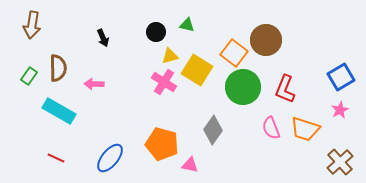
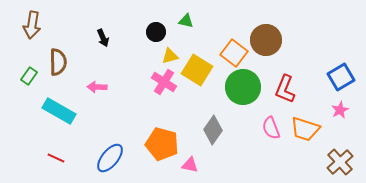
green triangle: moved 1 px left, 4 px up
brown semicircle: moved 6 px up
pink arrow: moved 3 px right, 3 px down
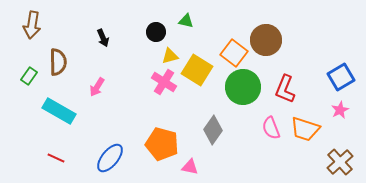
pink arrow: rotated 60 degrees counterclockwise
pink triangle: moved 2 px down
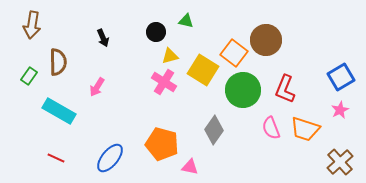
yellow square: moved 6 px right
green circle: moved 3 px down
gray diamond: moved 1 px right
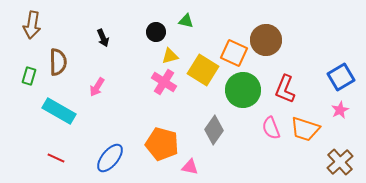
orange square: rotated 12 degrees counterclockwise
green rectangle: rotated 18 degrees counterclockwise
